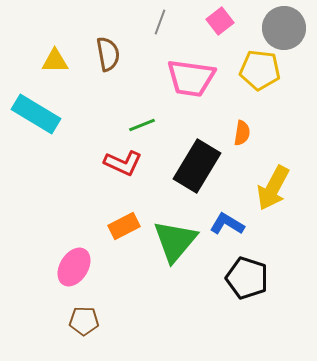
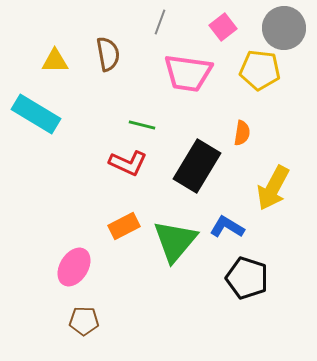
pink square: moved 3 px right, 6 px down
pink trapezoid: moved 3 px left, 5 px up
green line: rotated 36 degrees clockwise
red L-shape: moved 5 px right
blue L-shape: moved 3 px down
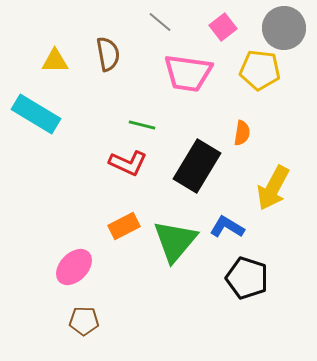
gray line: rotated 70 degrees counterclockwise
pink ellipse: rotated 12 degrees clockwise
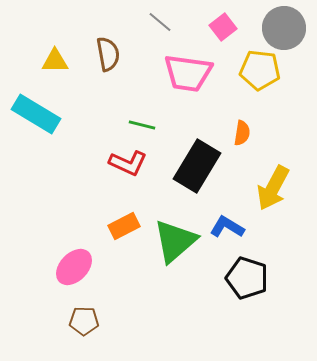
green triangle: rotated 9 degrees clockwise
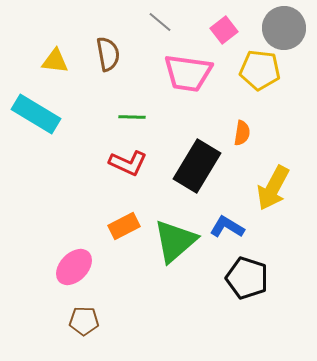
pink square: moved 1 px right, 3 px down
yellow triangle: rotated 8 degrees clockwise
green line: moved 10 px left, 8 px up; rotated 12 degrees counterclockwise
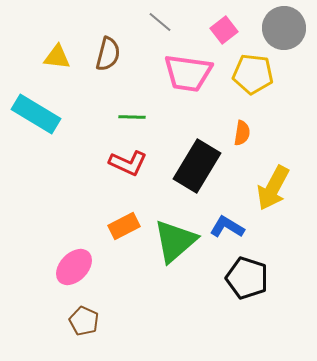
brown semicircle: rotated 24 degrees clockwise
yellow triangle: moved 2 px right, 4 px up
yellow pentagon: moved 7 px left, 4 px down
brown pentagon: rotated 24 degrees clockwise
